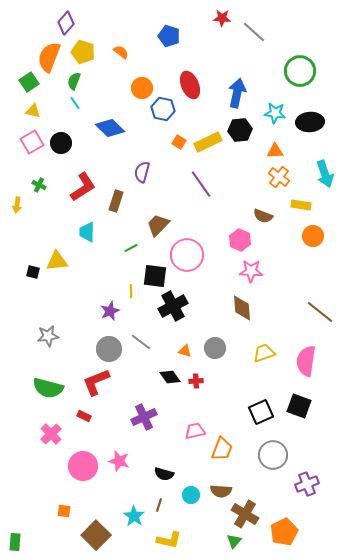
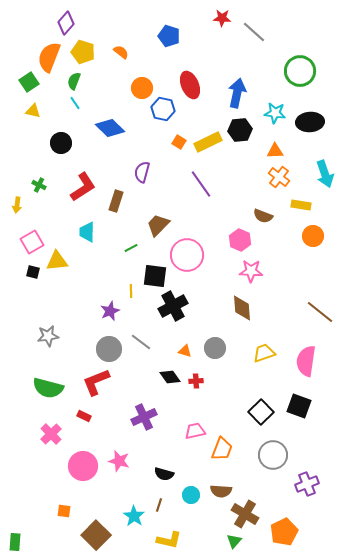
pink square at (32, 142): moved 100 px down
black square at (261, 412): rotated 20 degrees counterclockwise
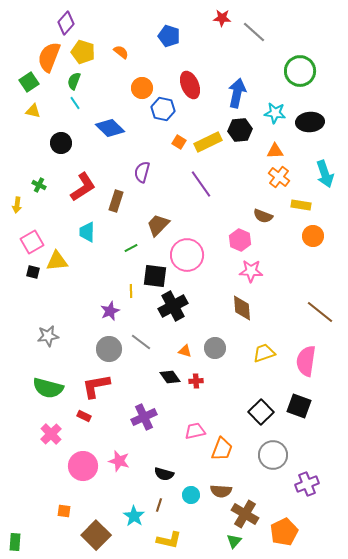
red L-shape at (96, 382): moved 4 px down; rotated 12 degrees clockwise
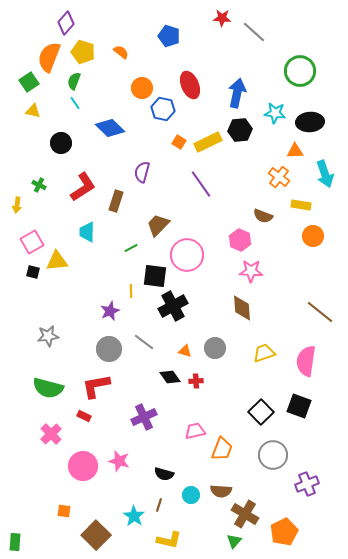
orange triangle at (275, 151): moved 20 px right
gray line at (141, 342): moved 3 px right
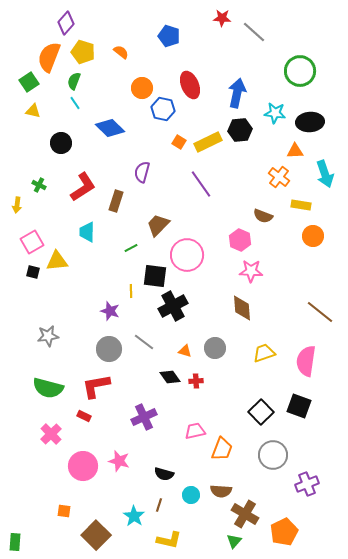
purple star at (110, 311): rotated 30 degrees counterclockwise
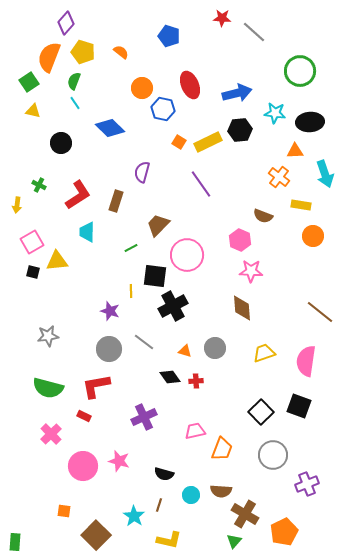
blue arrow at (237, 93): rotated 64 degrees clockwise
red L-shape at (83, 187): moved 5 px left, 8 px down
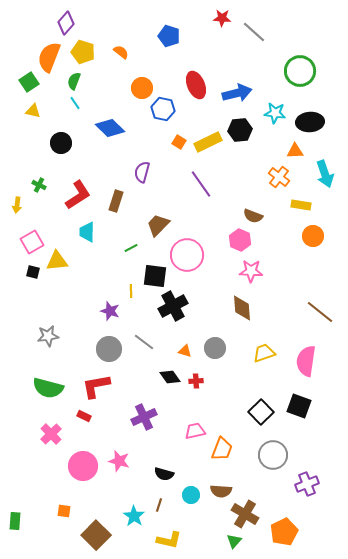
red ellipse at (190, 85): moved 6 px right
brown semicircle at (263, 216): moved 10 px left
green rectangle at (15, 542): moved 21 px up
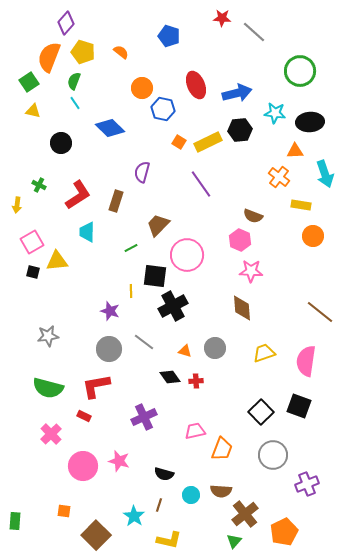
brown cross at (245, 514): rotated 20 degrees clockwise
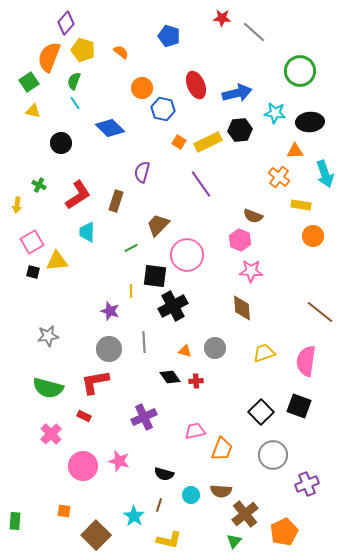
yellow pentagon at (83, 52): moved 2 px up
gray line at (144, 342): rotated 50 degrees clockwise
red L-shape at (96, 386): moved 1 px left, 4 px up
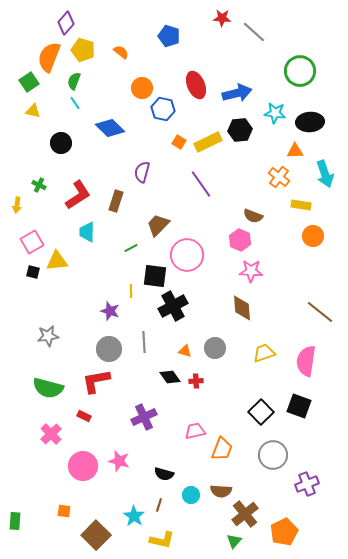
red L-shape at (95, 382): moved 1 px right, 1 px up
yellow L-shape at (169, 540): moved 7 px left
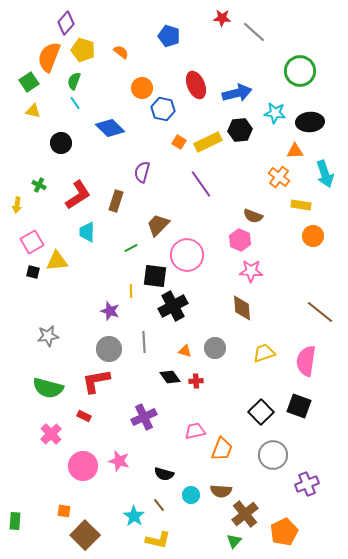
brown line at (159, 505): rotated 56 degrees counterclockwise
brown square at (96, 535): moved 11 px left
yellow L-shape at (162, 540): moved 4 px left
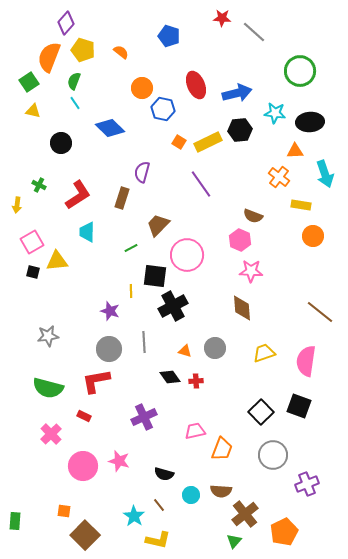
brown rectangle at (116, 201): moved 6 px right, 3 px up
